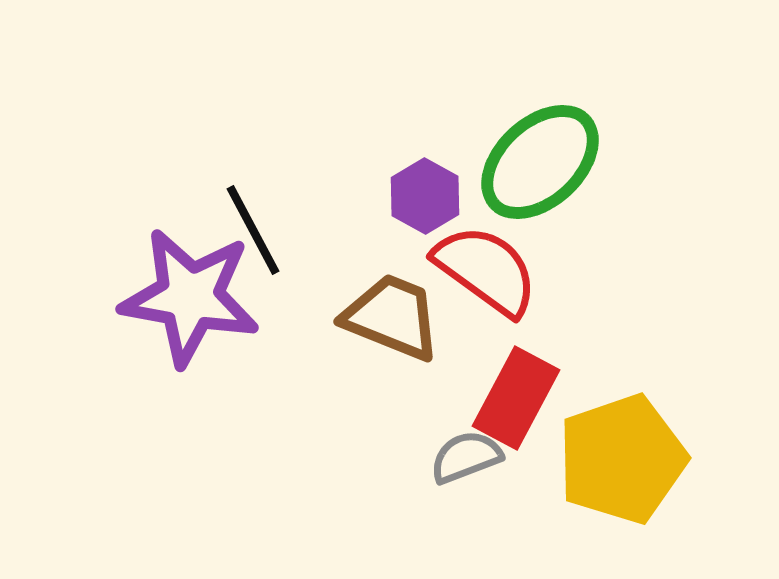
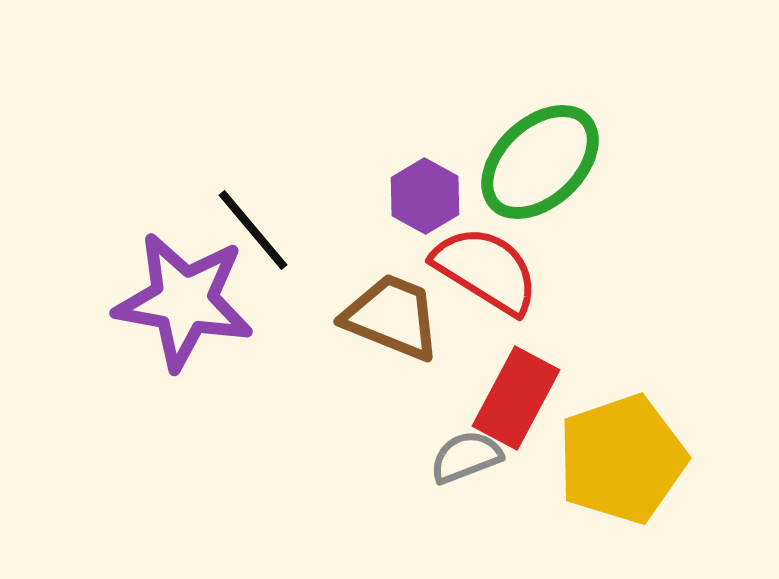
black line: rotated 12 degrees counterclockwise
red semicircle: rotated 4 degrees counterclockwise
purple star: moved 6 px left, 4 px down
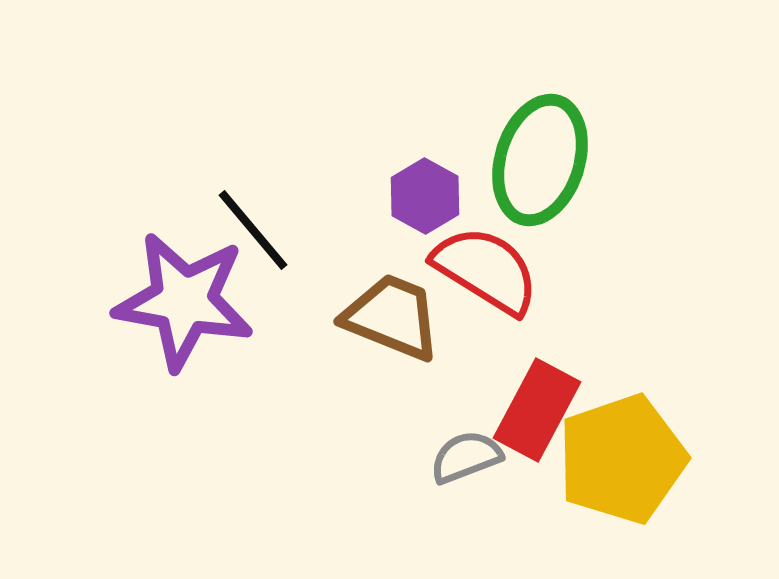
green ellipse: moved 2 px up; rotated 30 degrees counterclockwise
red rectangle: moved 21 px right, 12 px down
